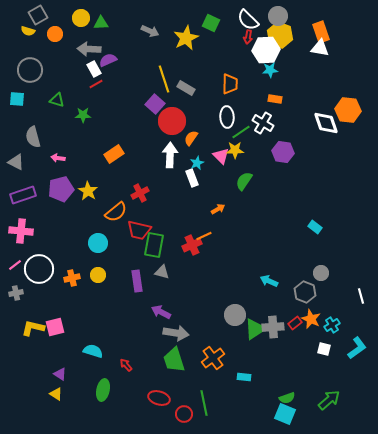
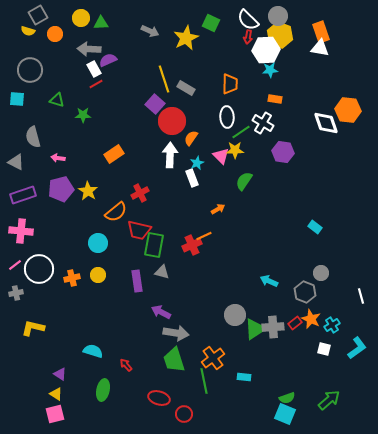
pink square at (55, 327): moved 87 px down
green line at (204, 403): moved 22 px up
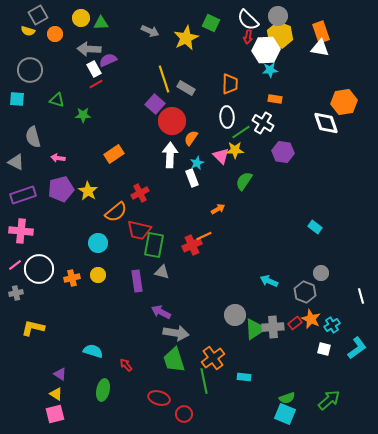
orange hexagon at (348, 110): moved 4 px left, 8 px up; rotated 15 degrees counterclockwise
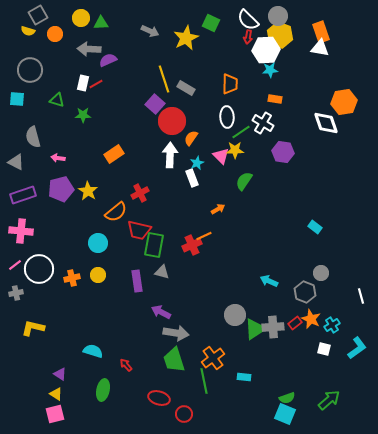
white rectangle at (94, 69): moved 11 px left, 14 px down; rotated 42 degrees clockwise
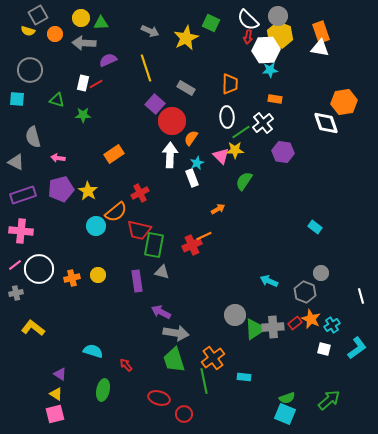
gray arrow at (89, 49): moved 5 px left, 6 px up
yellow line at (164, 79): moved 18 px left, 11 px up
white cross at (263, 123): rotated 20 degrees clockwise
cyan circle at (98, 243): moved 2 px left, 17 px up
yellow L-shape at (33, 328): rotated 25 degrees clockwise
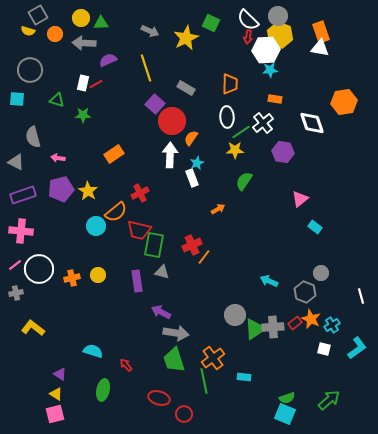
white diamond at (326, 123): moved 14 px left
pink triangle at (221, 156): moved 79 px right, 43 px down; rotated 36 degrees clockwise
orange line at (204, 236): moved 21 px down; rotated 28 degrees counterclockwise
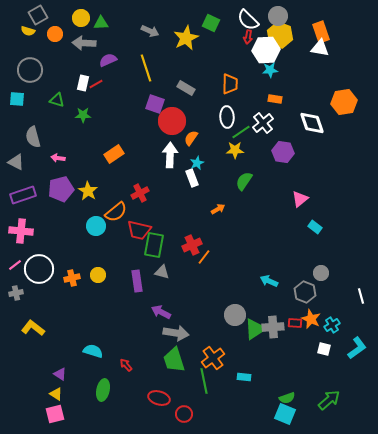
purple square at (155, 104): rotated 24 degrees counterclockwise
red rectangle at (295, 323): rotated 40 degrees clockwise
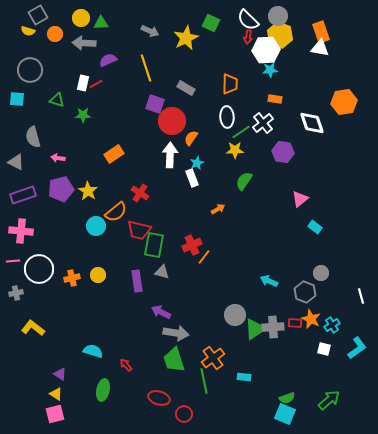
red cross at (140, 193): rotated 30 degrees counterclockwise
pink line at (15, 265): moved 2 px left, 4 px up; rotated 32 degrees clockwise
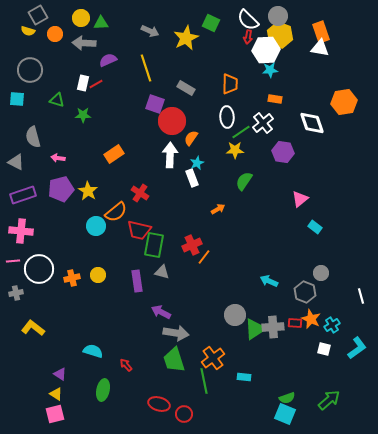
red ellipse at (159, 398): moved 6 px down
